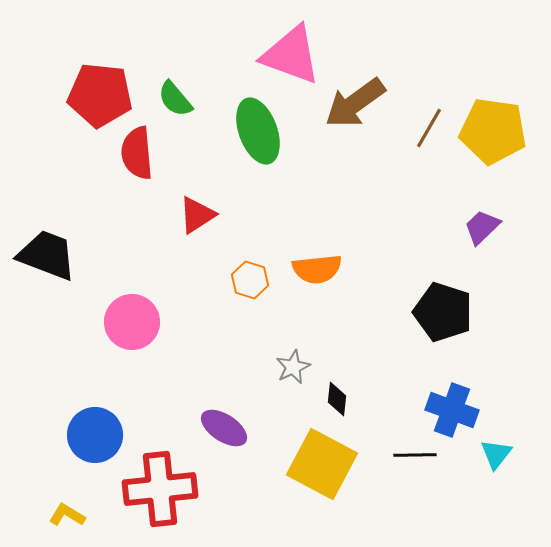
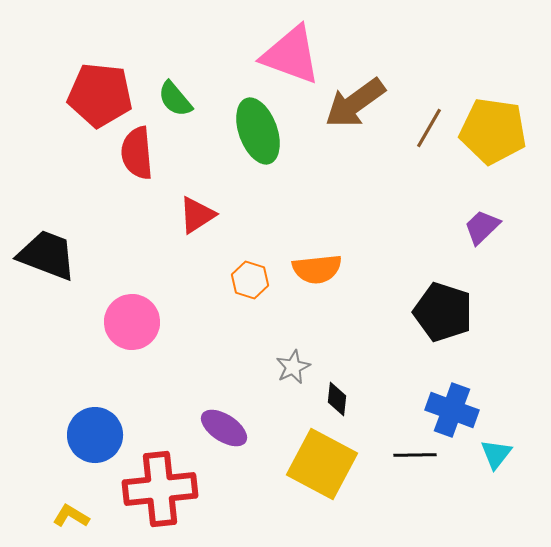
yellow L-shape: moved 4 px right, 1 px down
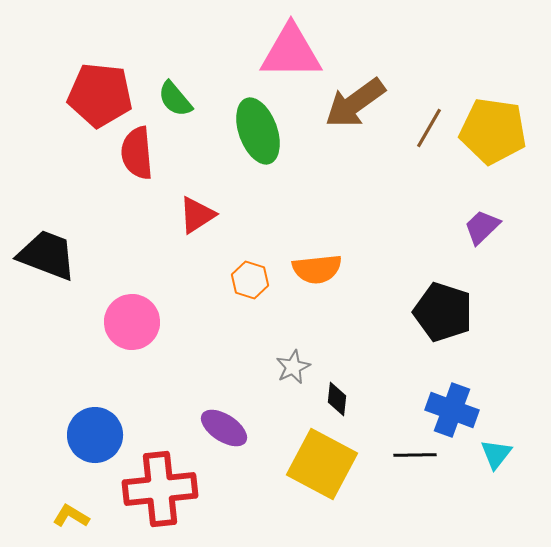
pink triangle: moved 3 px up; rotated 20 degrees counterclockwise
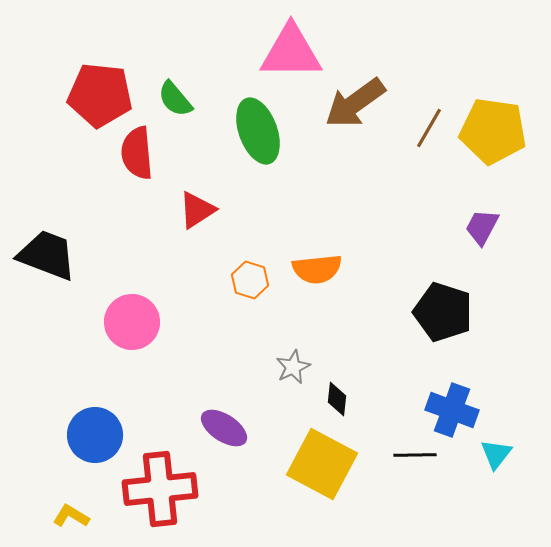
red triangle: moved 5 px up
purple trapezoid: rotated 18 degrees counterclockwise
